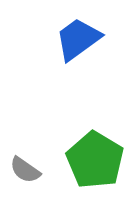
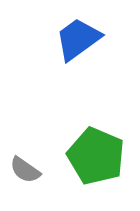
green pentagon: moved 1 px right, 4 px up; rotated 8 degrees counterclockwise
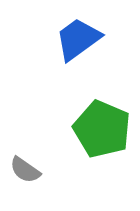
green pentagon: moved 6 px right, 27 px up
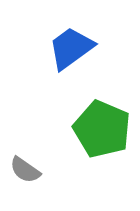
blue trapezoid: moved 7 px left, 9 px down
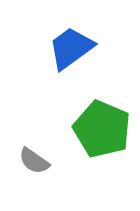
gray semicircle: moved 9 px right, 9 px up
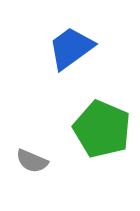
gray semicircle: moved 2 px left; rotated 12 degrees counterclockwise
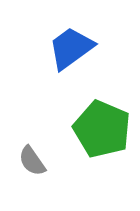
gray semicircle: rotated 32 degrees clockwise
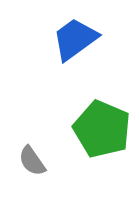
blue trapezoid: moved 4 px right, 9 px up
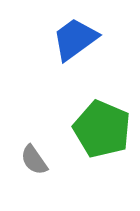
gray semicircle: moved 2 px right, 1 px up
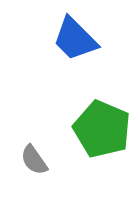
blue trapezoid: rotated 99 degrees counterclockwise
